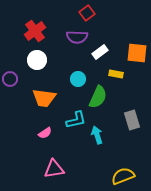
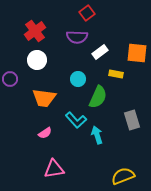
cyan L-shape: rotated 60 degrees clockwise
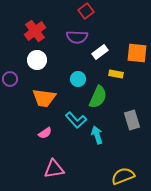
red square: moved 1 px left, 2 px up
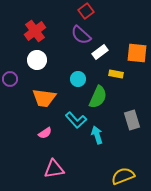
purple semicircle: moved 4 px right, 2 px up; rotated 40 degrees clockwise
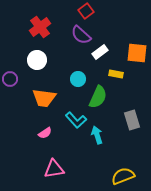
red cross: moved 5 px right, 4 px up
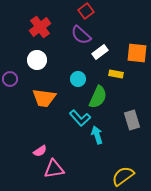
cyan L-shape: moved 4 px right, 2 px up
pink semicircle: moved 5 px left, 18 px down
yellow semicircle: rotated 15 degrees counterclockwise
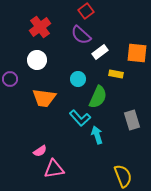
yellow semicircle: rotated 105 degrees clockwise
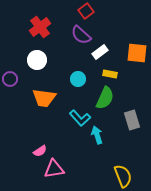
yellow rectangle: moved 6 px left
green semicircle: moved 7 px right, 1 px down
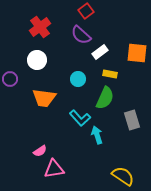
yellow semicircle: rotated 35 degrees counterclockwise
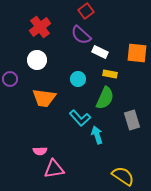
white rectangle: rotated 63 degrees clockwise
pink semicircle: rotated 32 degrees clockwise
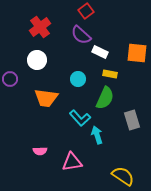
orange trapezoid: moved 2 px right
pink triangle: moved 18 px right, 7 px up
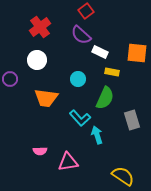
yellow rectangle: moved 2 px right, 2 px up
pink triangle: moved 4 px left
